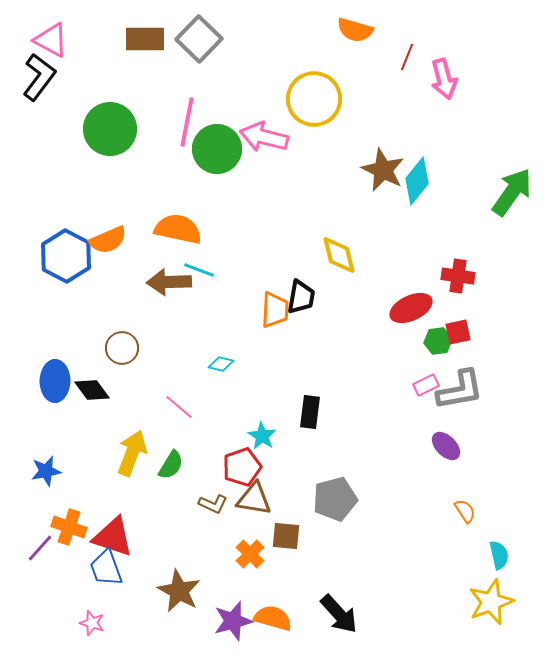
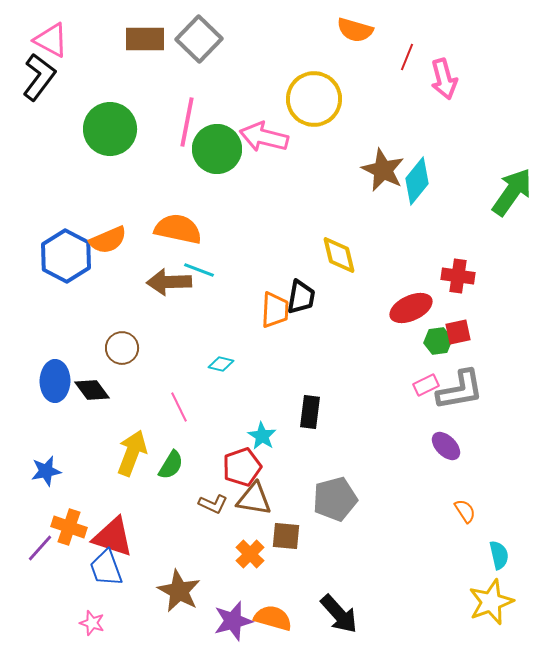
pink line at (179, 407): rotated 24 degrees clockwise
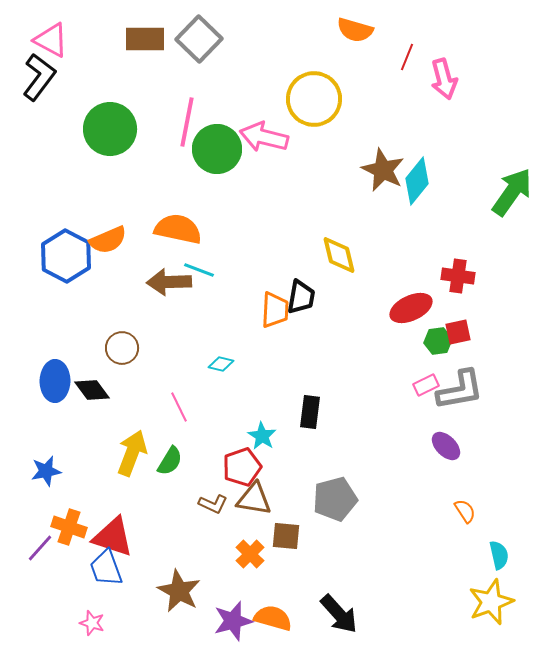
green semicircle at (171, 465): moved 1 px left, 4 px up
